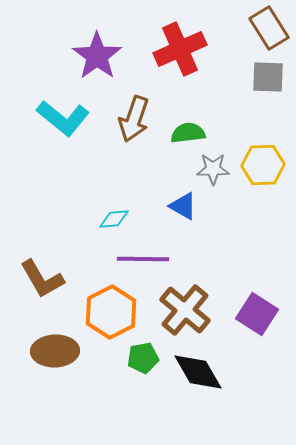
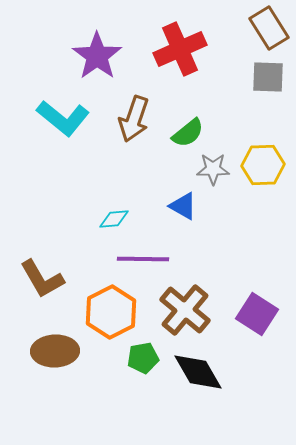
green semicircle: rotated 148 degrees clockwise
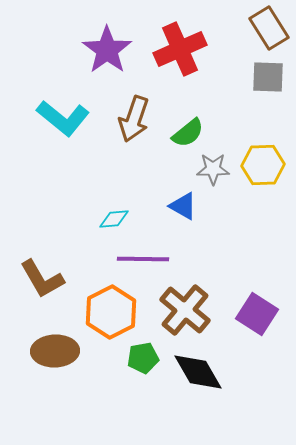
purple star: moved 10 px right, 6 px up
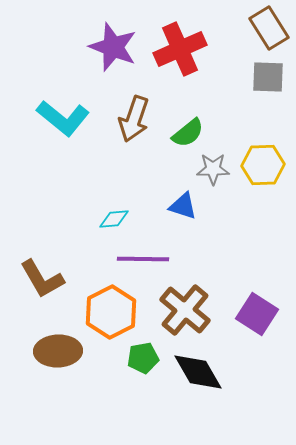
purple star: moved 6 px right, 3 px up; rotated 15 degrees counterclockwise
blue triangle: rotated 12 degrees counterclockwise
brown ellipse: moved 3 px right
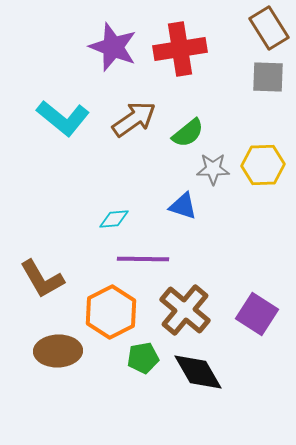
red cross: rotated 15 degrees clockwise
brown arrow: rotated 144 degrees counterclockwise
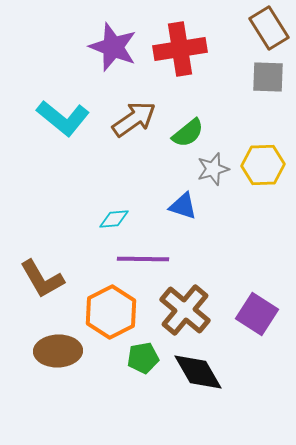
gray star: rotated 16 degrees counterclockwise
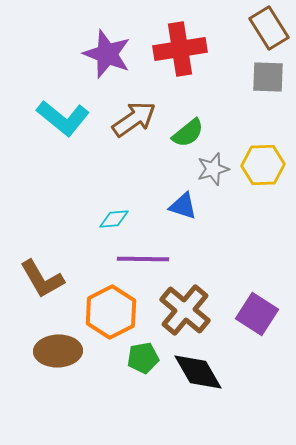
purple star: moved 6 px left, 7 px down
